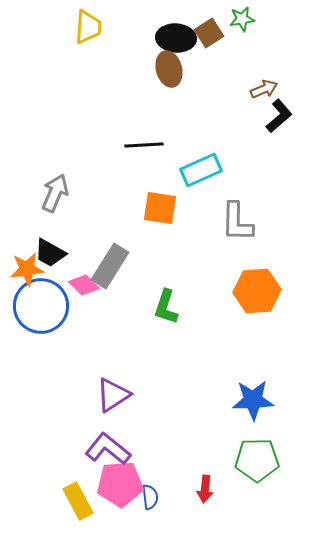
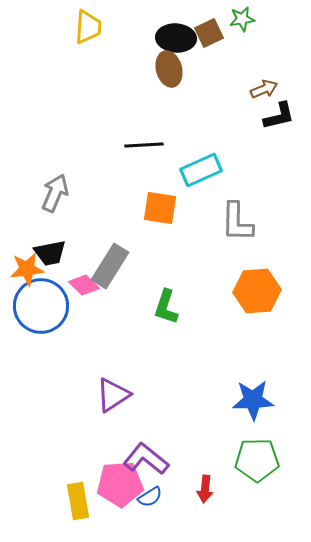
brown square: rotated 8 degrees clockwise
black L-shape: rotated 28 degrees clockwise
black trapezoid: rotated 40 degrees counterclockwise
purple L-shape: moved 38 px right, 10 px down
blue semicircle: rotated 65 degrees clockwise
yellow rectangle: rotated 18 degrees clockwise
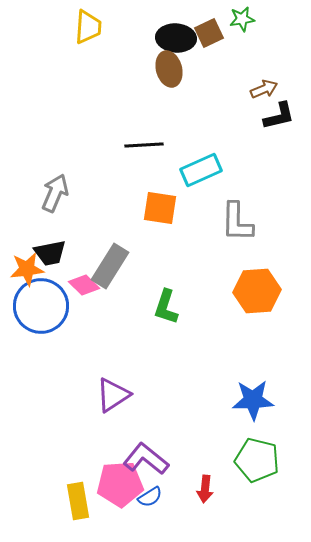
green pentagon: rotated 15 degrees clockwise
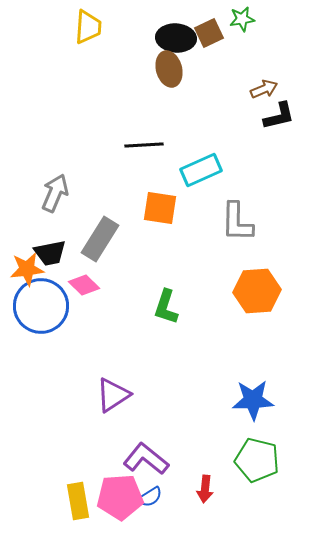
gray rectangle: moved 10 px left, 27 px up
pink pentagon: moved 13 px down
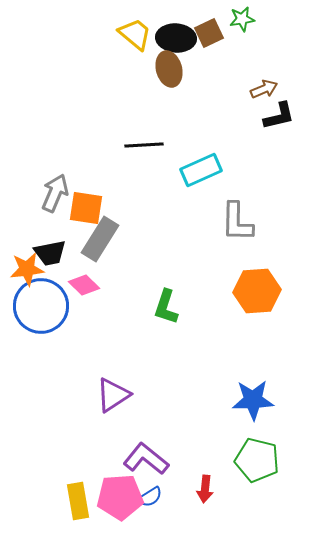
yellow trapezoid: moved 47 px right, 7 px down; rotated 54 degrees counterclockwise
orange square: moved 74 px left
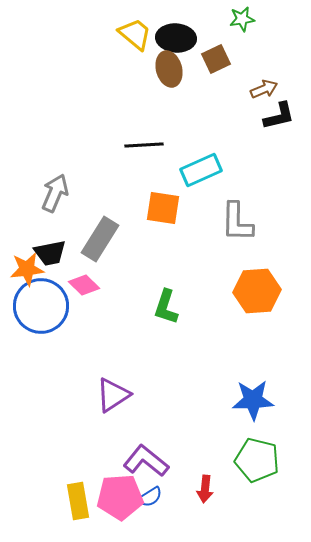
brown square: moved 7 px right, 26 px down
orange square: moved 77 px right
purple L-shape: moved 2 px down
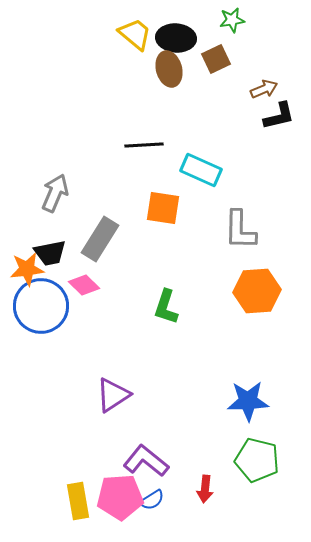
green star: moved 10 px left, 1 px down
cyan rectangle: rotated 48 degrees clockwise
gray L-shape: moved 3 px right, 8 px down
blue star: moved 5 px left, 1 px down
blue semicircle: moved 2 px right, 3 px down
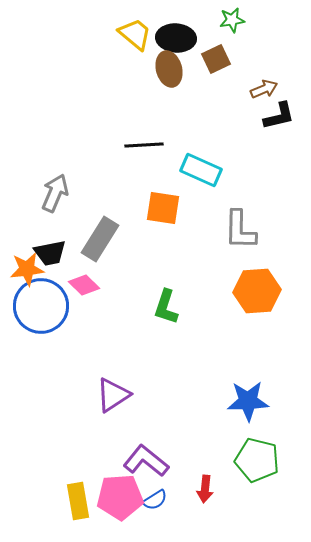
blue semicircle: moved 3 px right
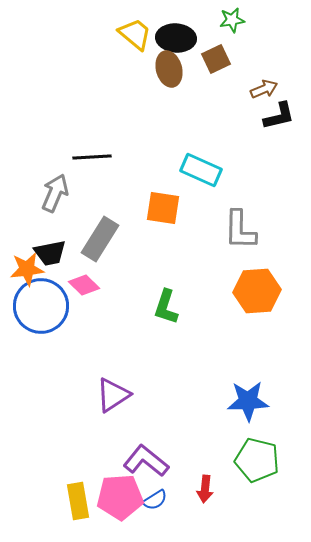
black line: moved 52 px left, 12 px down
